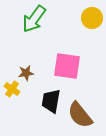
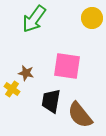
brown star: rotated 21 degrees clockwise
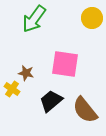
pink square: moved 2 px left, 2 px up
black trapezoid: rotated 40 degrees clockwise
brown semicircle: moved 5 px right, 5 px up
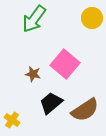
pink square: rotated 32 degrees clockwise
brown star: moved 7 px right, 1 px down
yellow cross: moved 31 px down
black trapezoid: moved 2 px down
brown semicircle: rotated 84 degrees counterclockwise
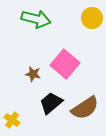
green arrow: moved 2 px right; rotated 112 degrees counterclockwise
brown semicircle: moved 2 px up
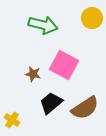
green arrow: moved 7 px right, 6 px down
pink square: moved 1 px left, 1 px down; rotated 12 degrees counterclockwise
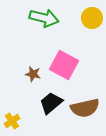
green arrow: moved 1 px right, 7 px up
brown semicircle: rotated 20 degrees clockwise
yellow cross: moved 1 px down; rotated 21 degrees clockwise
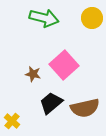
pink square: rotated 20 degrees clockwise
yellow cross: rotated 14 degrees counterclockwise
